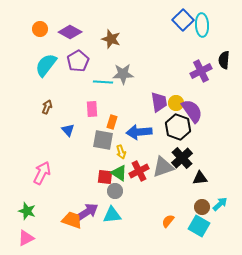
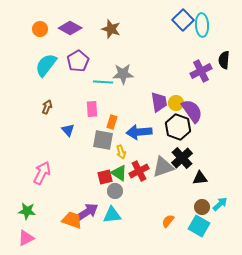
purple diamond: moved 4 px up
brown star: moved 10 px up
red square: rotated 21 degrees counterclockwise
green star: rotated 12 degrees counterclockwise
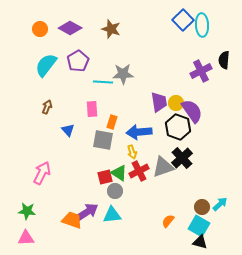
yellow arrow: moved 11 px right
black triangle: moved 64 px down; rotated 21 degrees clockwise
pink triangle: rotated 24 degrees clockwise
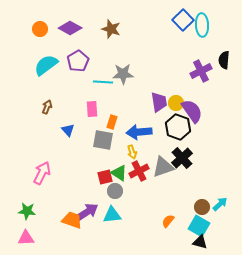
cyan semicircle: rotated 15 degrees clockwise
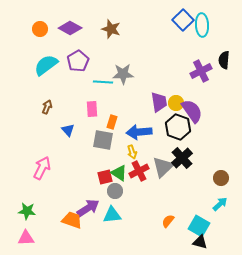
gray triangle: rotated 25 degrees counterclockwise
pink arrow: moved 5 px up
brown circle: moved 19 px right, 29 px up
purple arrow: moved 1 px right, 4 px up
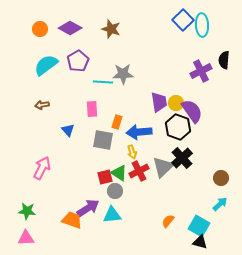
brown arrow: moved 5 px left, 2 px up; rotated 120 degrees counterclockwise
orange rectangle: moved 5 px right
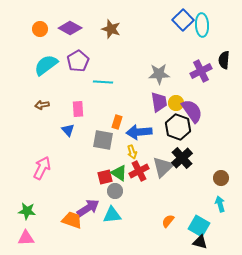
gray star: moved 36 px right
pink rectangle: moved 14 px left
cyan arrow: rotated 63 degrees counterclockwise
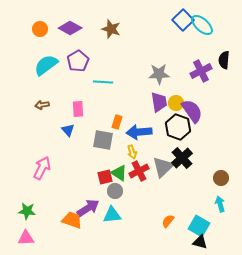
cyan ellipse: rotated 45 degrees counterclockwise
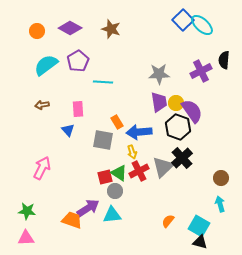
orange circle: moved 3 px left, 2 px down
orange rectangle: rotated 48 degrees counterclockwise
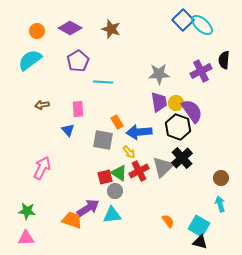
cyan semicircle: moved 16 px left, 5 px up
yellow arrow: moved 3 px left; rotated 24 degrees counterclockwise
orange semicircle: rotated 104 degrees clockwise
